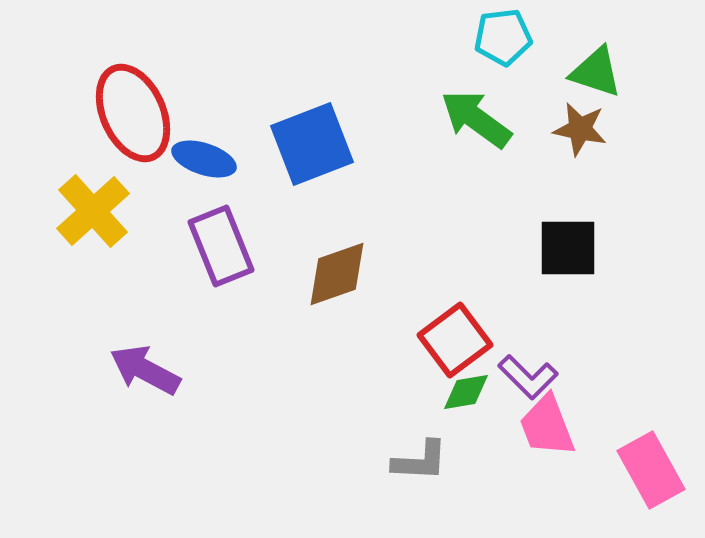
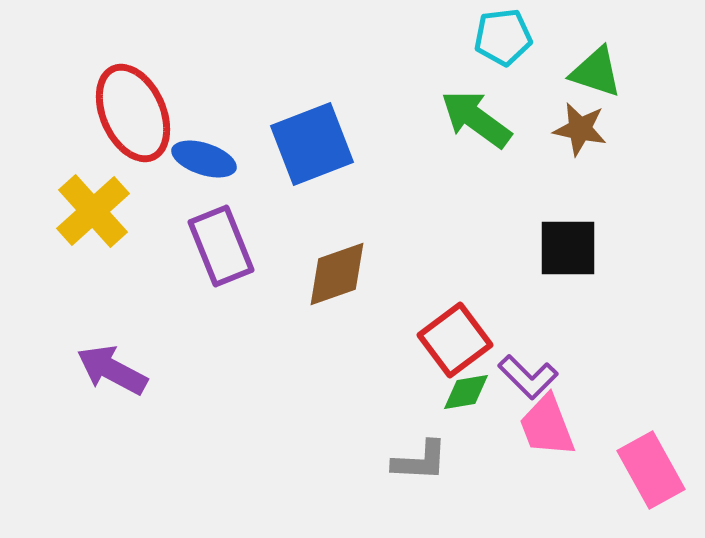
purple arrow: moved 33 px left
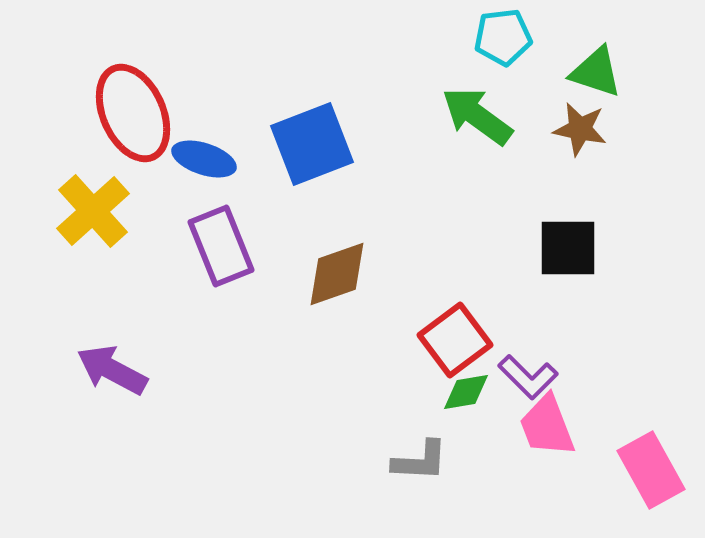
green arrow: moved 1 px right, 3 px up
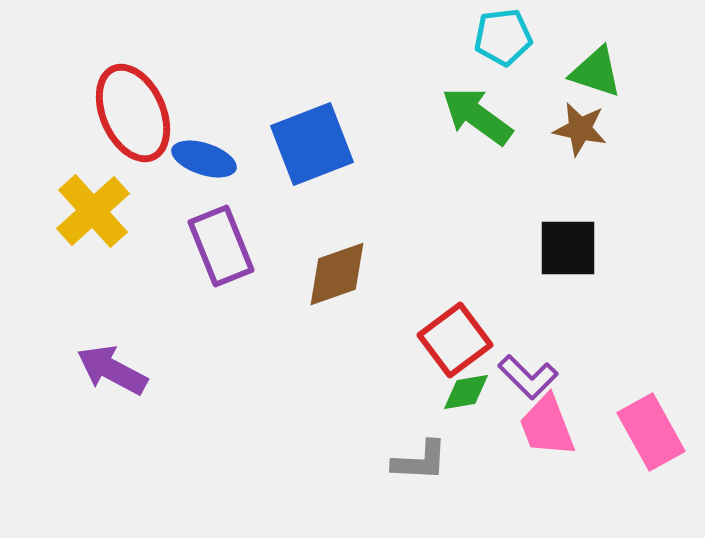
pink rectangle: moved 38 px up
